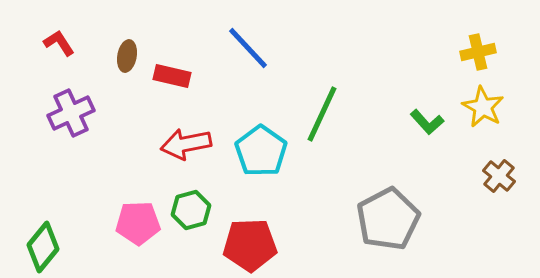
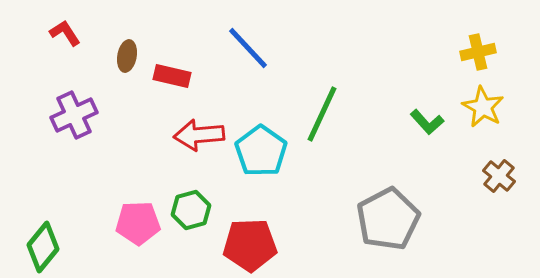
red L-shape: moved 6 px right, 10 px up
purple cross: moved 3 px right, 2 px down
red arrow: moved 13 px right, 9 px up; rotated 6 degrees clockwise
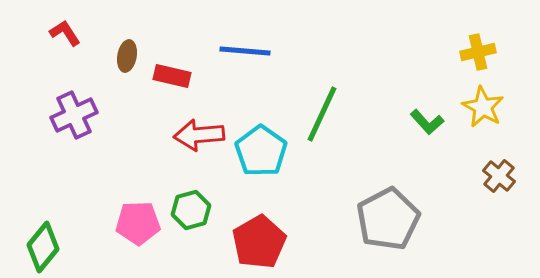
blue line: moved 3 px left, 3 px down; rotated 42 degrees counterclockwise
red pentagon: moved 9 px right, 3 px up; rotated 28 degrees counterclockwise
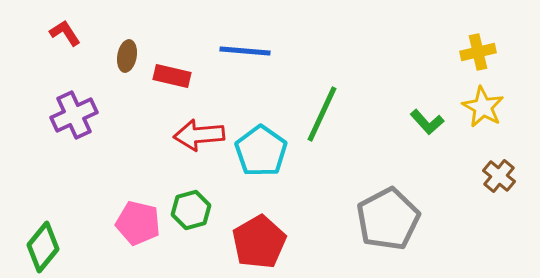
pink pentagon: rotated 15 degrees clockwise
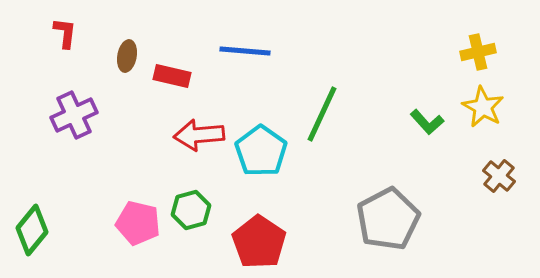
red L-shape: rotated 40 degrees clockwise
red pentagon: rotated 8 degrees counterclockwise
green diamond: moved 11 px left, 17 px up
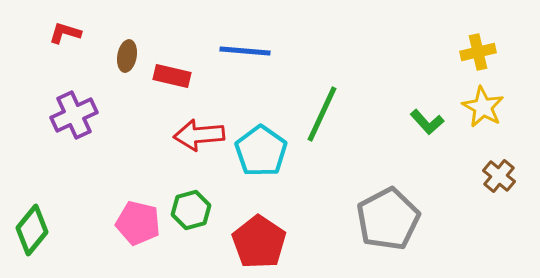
red L-shape: rotated 80 degrees counterclockwise
